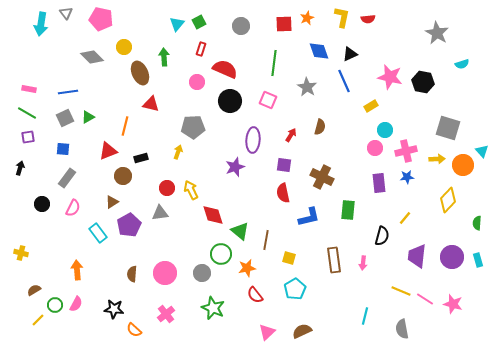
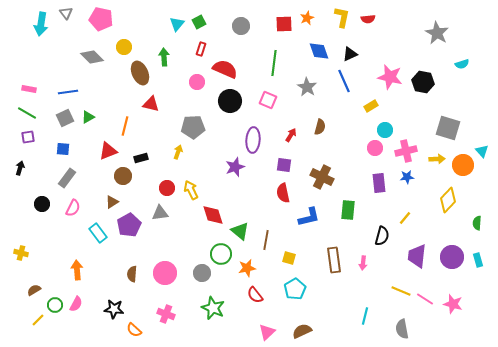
pink cross at (166, 314): rotated 30 degrees counterclockwise
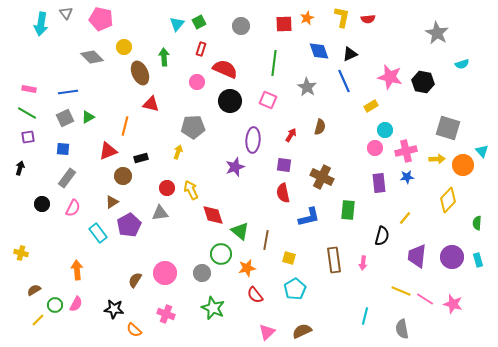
brown semicircle at (132, 274): moved 3 px right, 6 px down; rotated 28 degrees clockwise
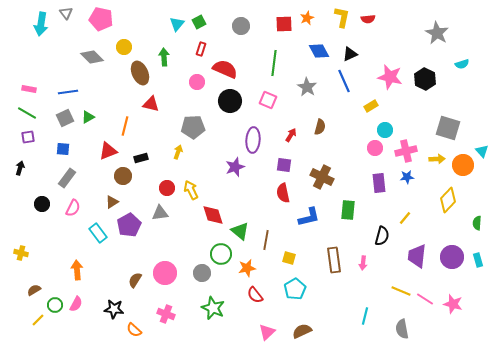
blue diamond at (319, 51): rotated 10 degrees counterclockwise
black hexagon at (423, 82): moved 2 px right, 3 px up; rotated 15 degrees clockwise
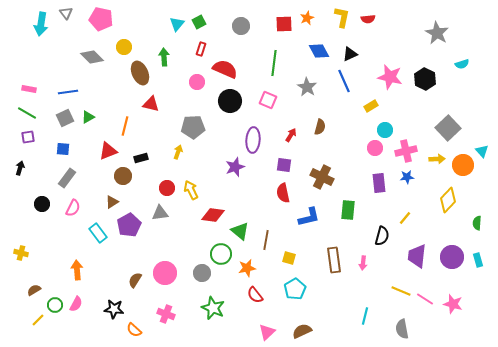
gray square at (448, 128): rotated 30 degrees clockwise
red diamond at (213, 215): rotated 65 degrees counterclockwise
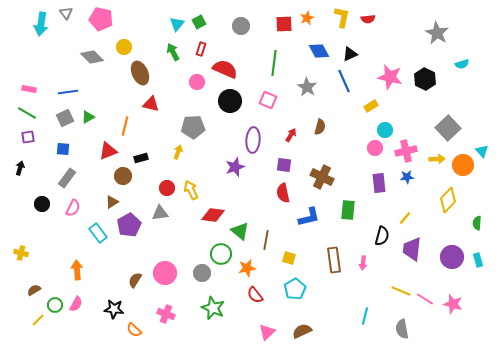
green arrow at (164, 57): moved 9 px right, 5 px up; rotated 24 degrees counterclockwise
purple trapezoid at (417, 256): moved 5 px left, 7 px up
